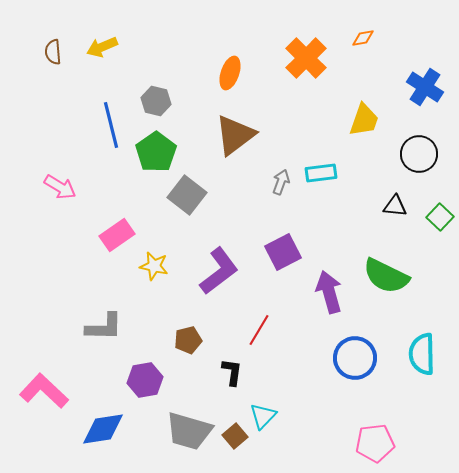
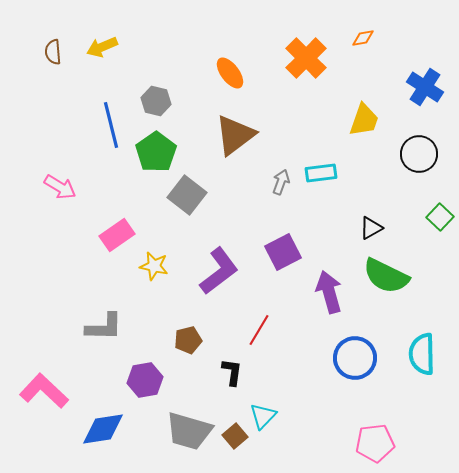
orange ellipse: rotated 56 degrees counterclockwise
black triangle: moved 24 px left, 22 px down; rotated 35 degrees counterclockwise
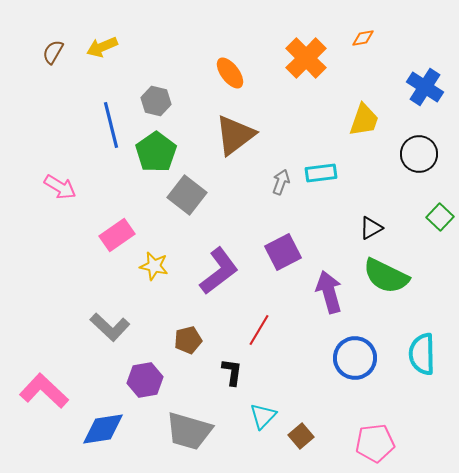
brown semicircle: rotated 35 degrees clockwise
gray L-shape: moved 6 px right; rotated 42 degrees clockwise
brown square: moved 66 px right
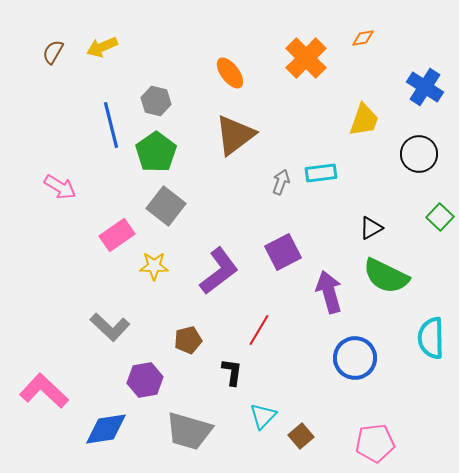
gray square: moved 21 px left, 11 px down
yellow star: rotated 12 degrees counterclockwise
cyan semicircle: moved 9 px right, 16 px up
blue diamond: moved 3 px right
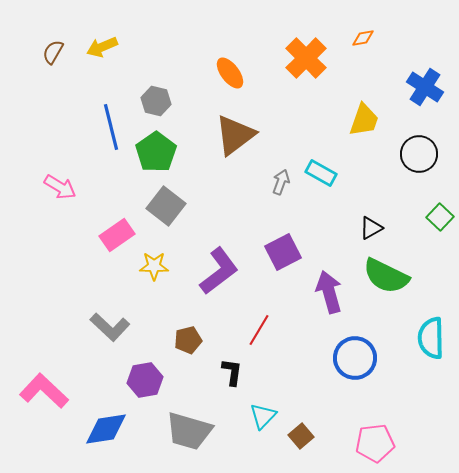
blue line: moved 2 px down
cyan rectangle: rotated 36 degrees clockwise
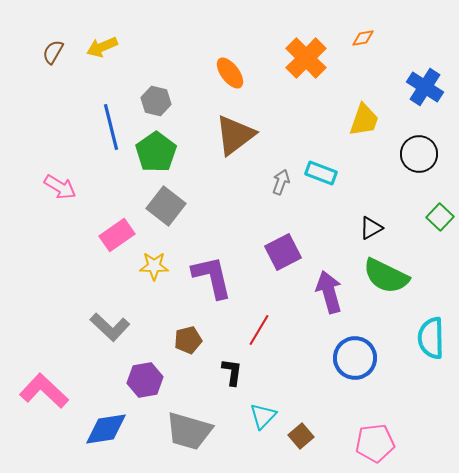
cyan rectangle: rotated 8 degrees counterclockwise
purple L-shape: moved 7 px left, 6 px down; rotated 66 degrees counterclockwise
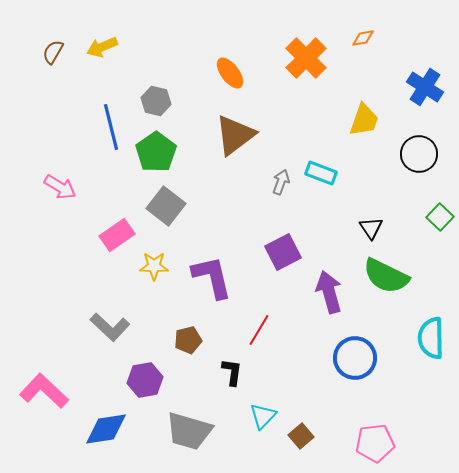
black triangle: rotated 35 degrees counterclockwise
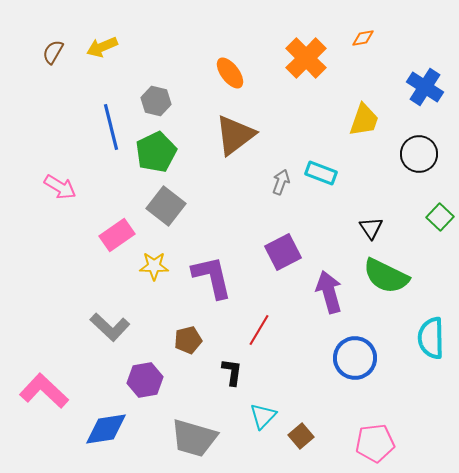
green pentagon: rotated 9 degrees clockwise
gray trapezoid: moved 5 px right, 7 px down
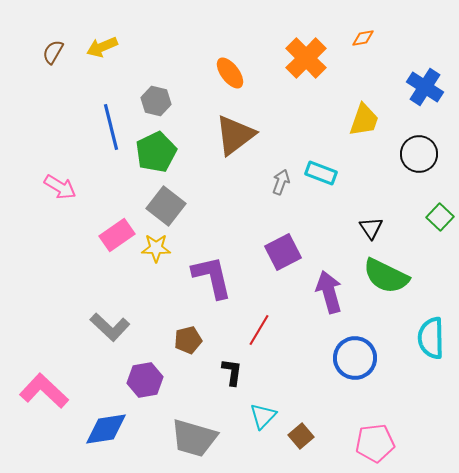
yellow star: moved 2 px right, 18 px up
